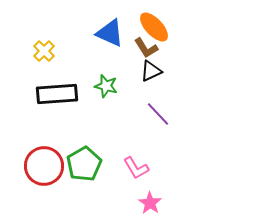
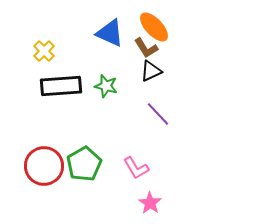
black rectangle: moved 4 px right, 8 px up
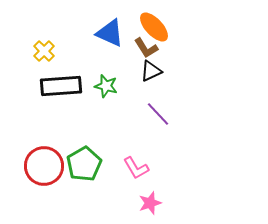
pink star: rotated 20 degrees clockwise
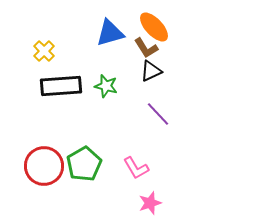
blue triangle: rotated 40 degrees counterclockwise
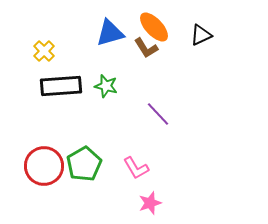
black triangle: moved 50 px right, 36 px up
